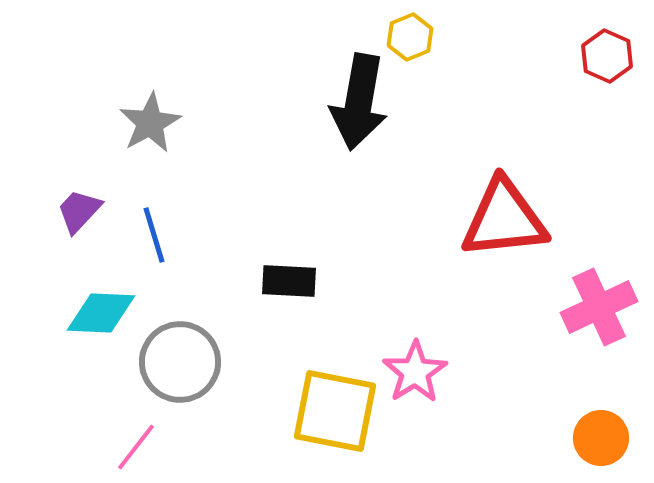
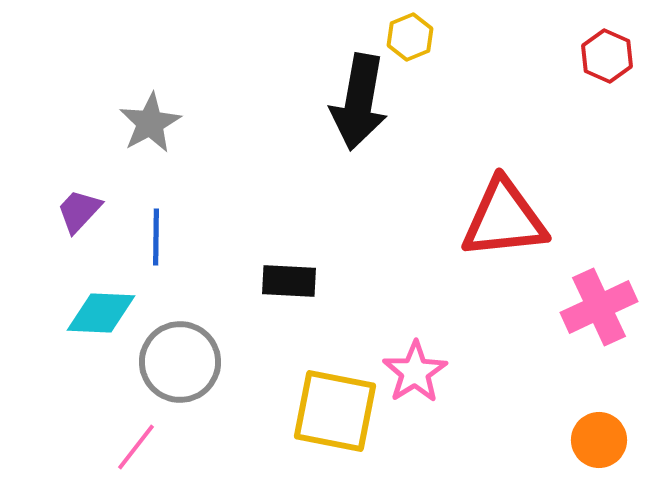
blue line: moved 2 px right, 2 px down; rotated 18 degrees clockwise
orange circle: moved 2 px left, 2 px down
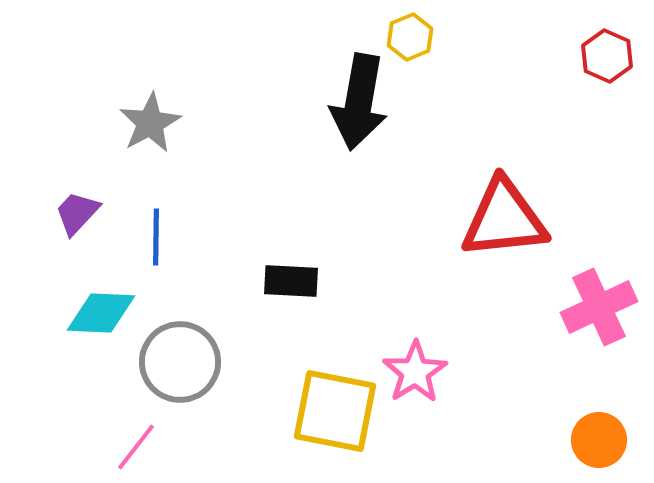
purple trapezoid: moved 2 px left, 2 px down
black rectangle: moved 2 px right
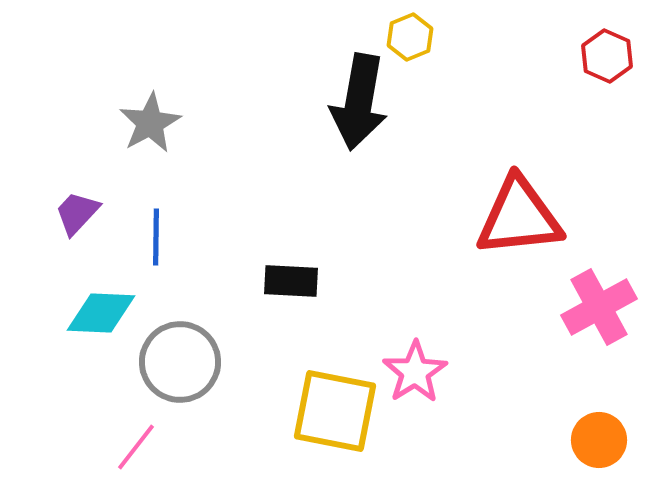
red triangle: moved 15 px right, 2 px up
pink cross: rotated 4 degrees counterclockwise
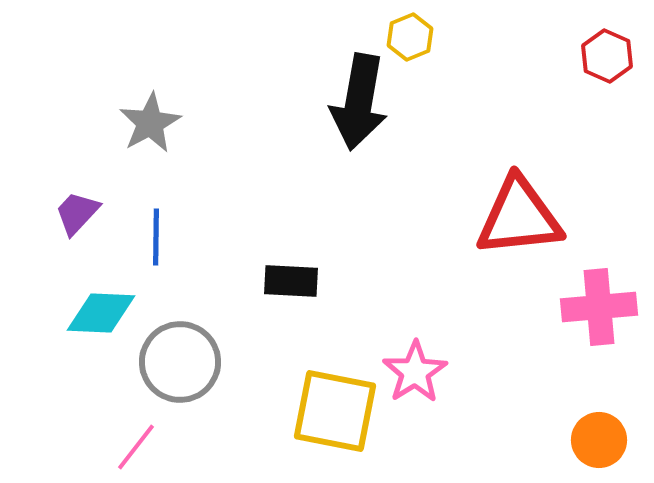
pink cross: rotated 24 degrees clockwise
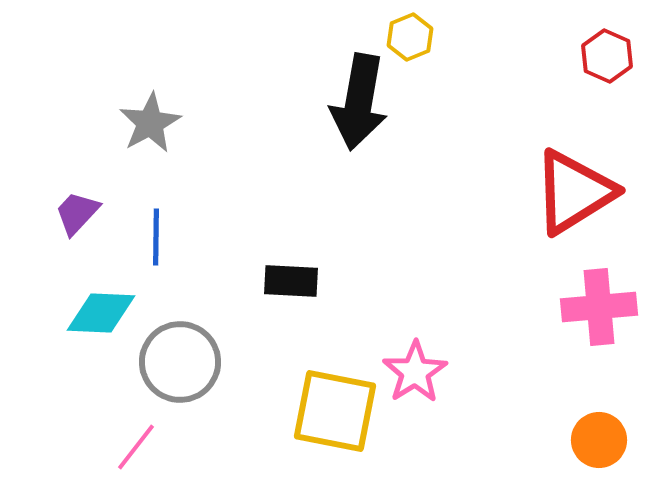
red triangle: moved 55 px right, 25 px up; rotated 26 degrees counterclockwise
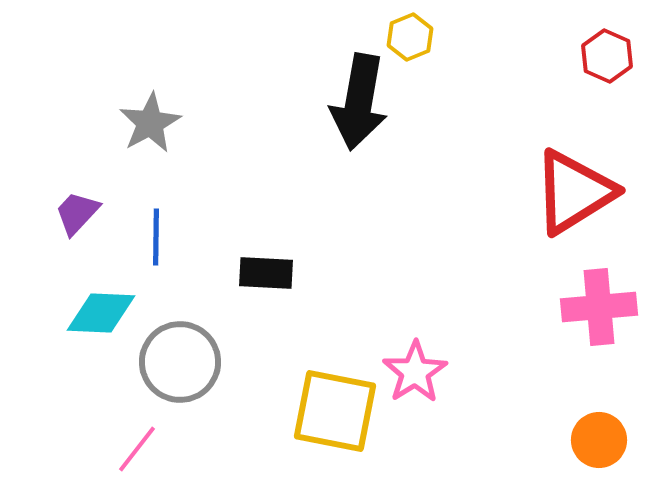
black rectangle: moved 25 px left, 8 px up
pink line: moved 1 px right, 2 px down
